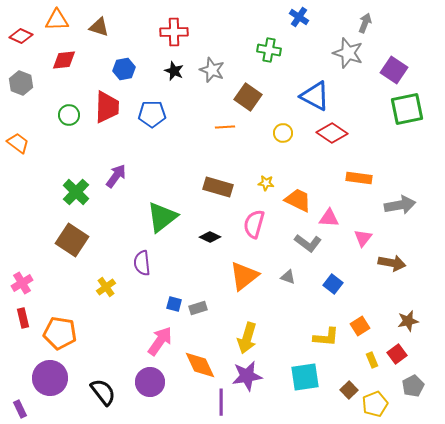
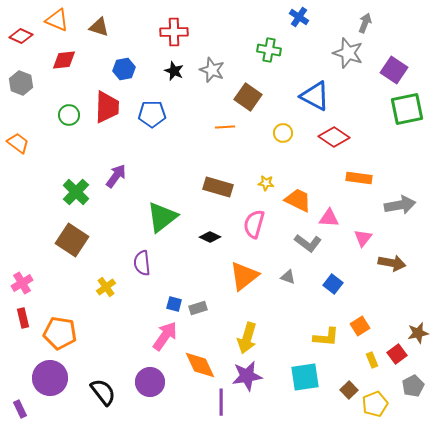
orange triangle at (57, 20): rotated 25 degrees clockwise
red diamond at (332, 133): moved 2 px right, 4 px down
brown star at (408, 321): moved 10 px right, 12 px down
pink arrow at (160, 341): moved 5 px right, 5 px up
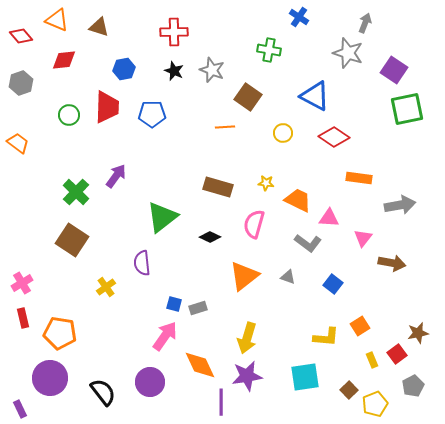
red diamond at (21, 36): rotated 25 degrees clockwise
gray hexagon at (21, 83): rotated 20 degrees clockwise
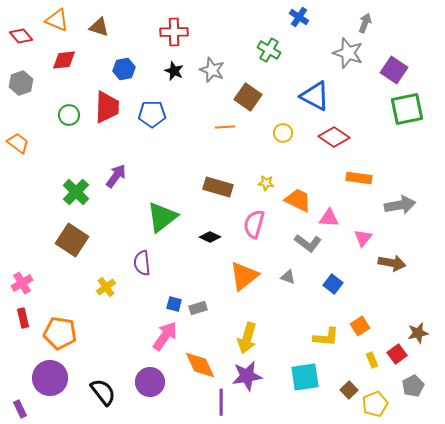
green cross at (269, 50): rotated 20 degrees clockwise
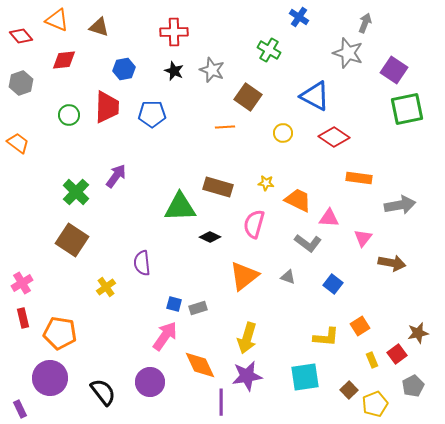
green triangle at (162, 217): moved 18 px right, 10 px up; rotated 36 degrees clockwise
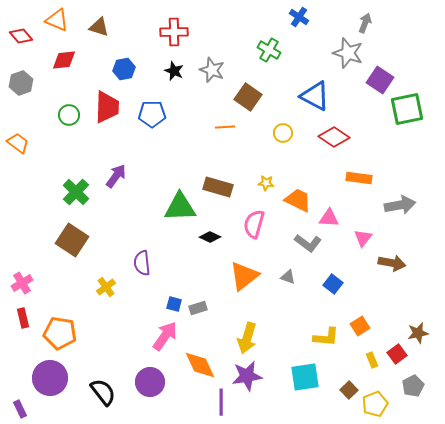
purple square at (394, 70): moved 14 px left, 10 px down
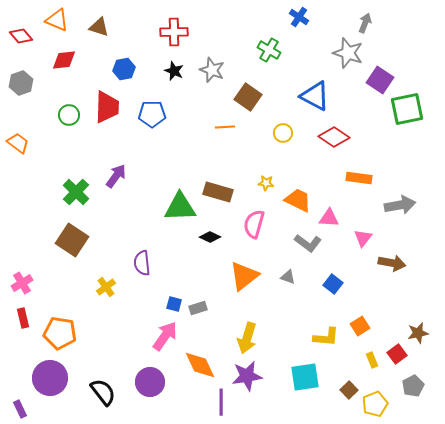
brown rectangle at (218, 187): moved 5 px down
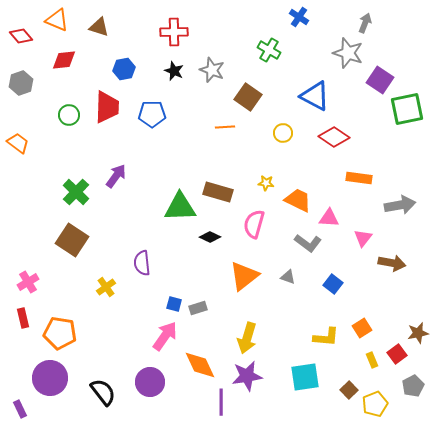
pink cross at (22, 283): moved 6 px right, 1 px up
orange square at (360, 326): moved 2 px right, 2 px down
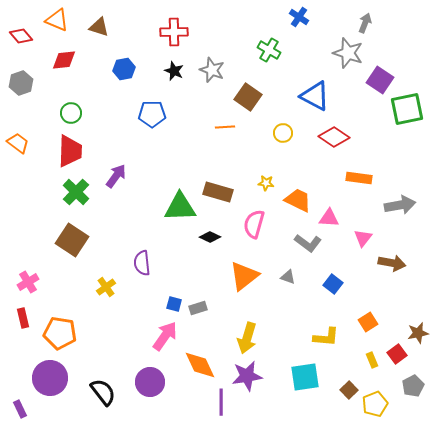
red trapezoid at (107, 107): moved 37 px left, 44 px down
green circle at (69, 115): moved 2 px right, 2 px up
orange square at (362, 328): moved 6 px right, 6 px up
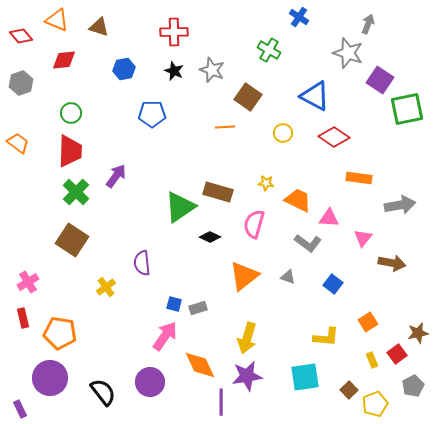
gray arrow at (365, 23): moved 3 px right, 1 px down
green triangle at (180, 207): rotated 32 degrees counterclockwise
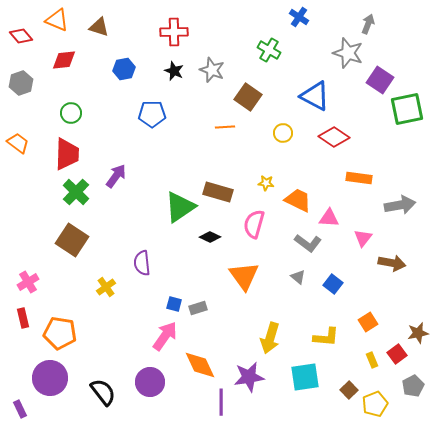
red trapezoid at (70, 151): moved 3 px left, 3 px down
orange triangle at (244, 276): rotated 28 degrees counterclockwise
gray triangle at (288, 277): moved 10 px right; rotated 21 degrees clockwise
yellow arrow at (247, 338): moved 23 px right
purple star at (247, 376): moved 2 px right, 1 px down
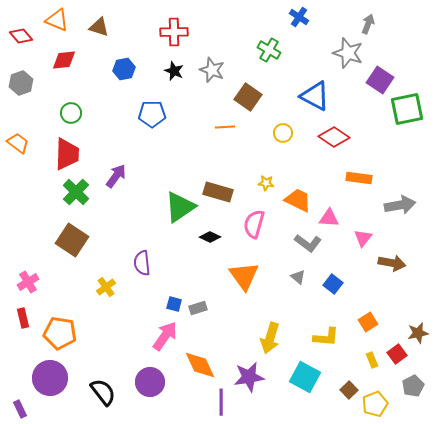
cyan square at (305, 377): rotated 36 degrees clockwise
